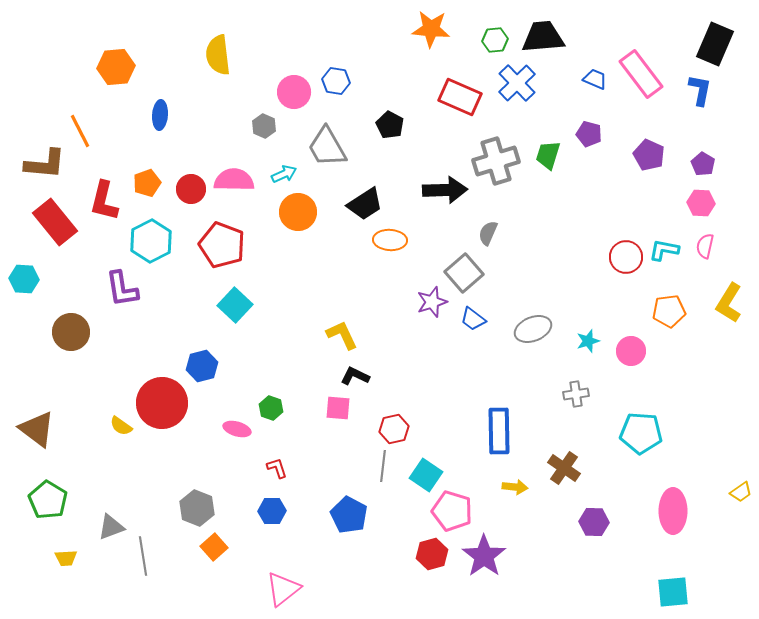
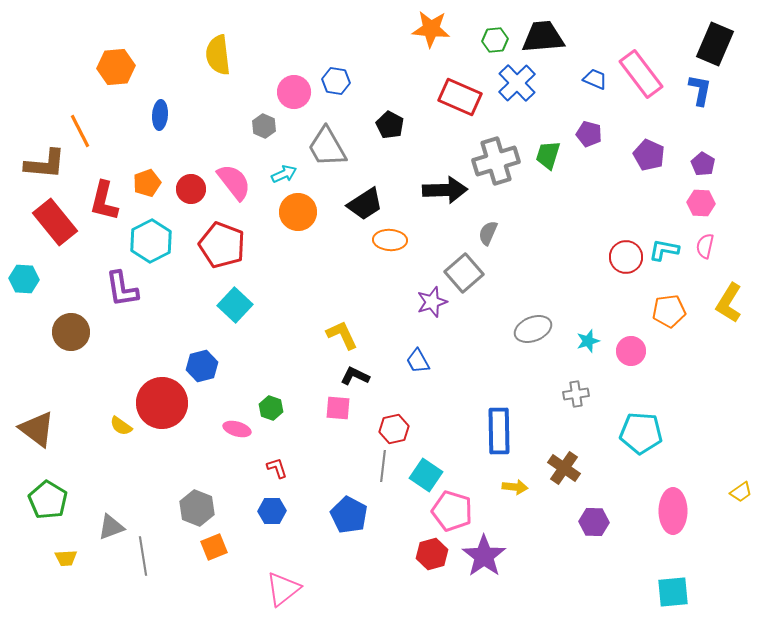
pink semicircle at (234, 180): moved 2 px down; rotated 51 degrees clockwise
blue trapezoid at (473, 319): moved 55 px left, 42 px down; rotated 24 degrees clockwise
orange square at (214, 547): rotated 20 degrees clockwise
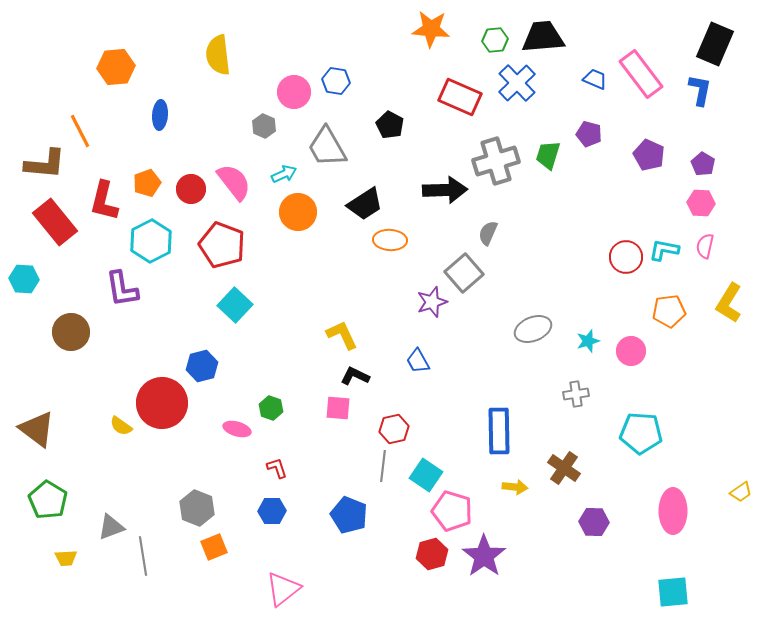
blue pentagon at (349, 515): rotated 6 degrees counterclockwise
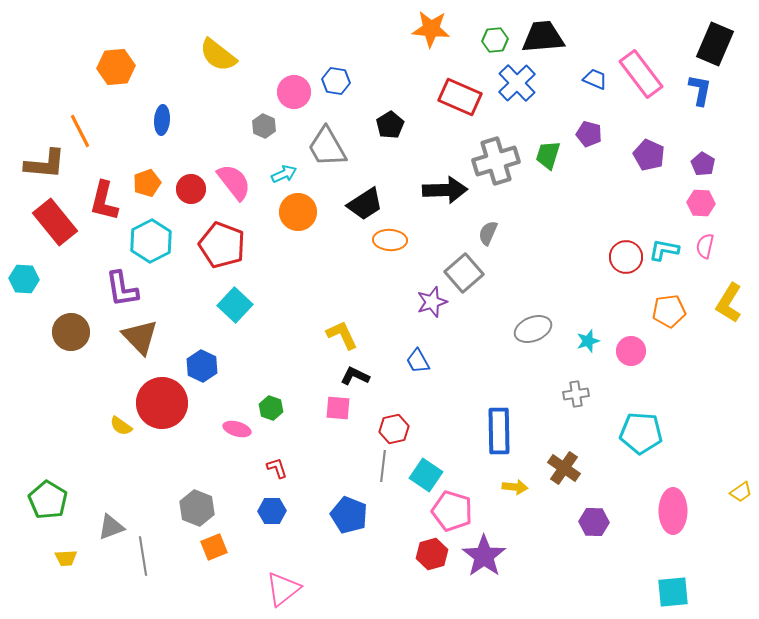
yellow semicircle at (218, 55): rotated 45 degrees counterclockwise
blue ellipse at (160, 115): moved 2 px right, 5 px down
black pentagon at (390, 125): rotated 12 degrees clockwise
blue hexagon at (202, 366): rotated 20 degrees counterclockwise
brown triangle at (37, 429): moved 103 px right, 92 px up; rotated 9 degrees clockwise
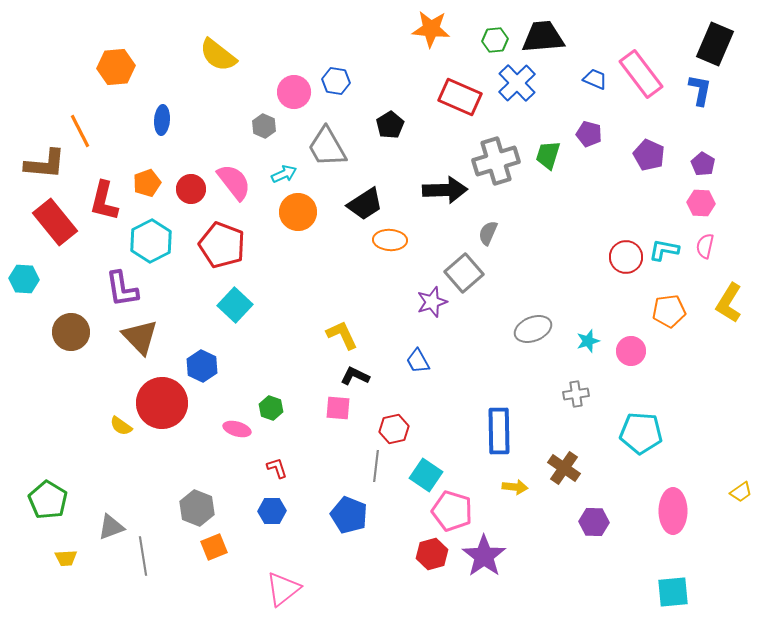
gray line at (383, 466): moved 7 px left
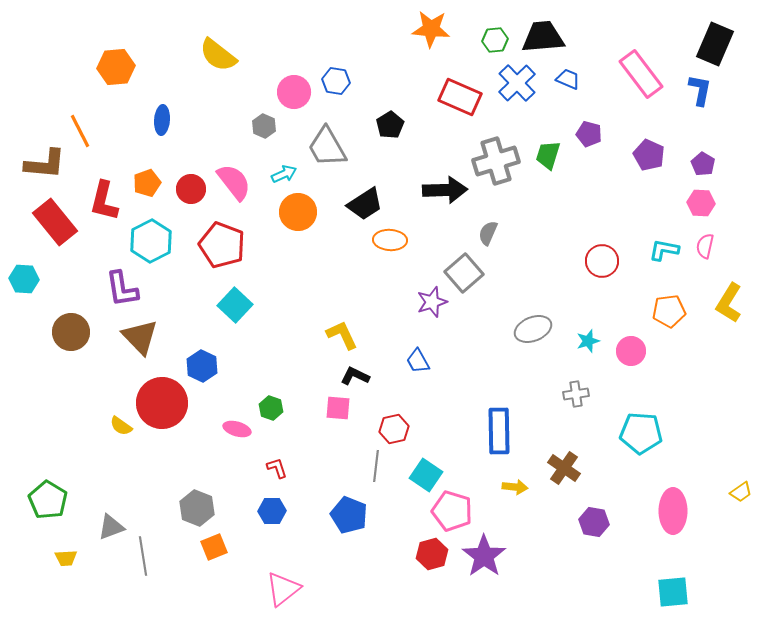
blue trapezoid at (595, 79): moved 27 px left
red circle at (626, 257): moved 24 px left, 4 px down
purple hexagon at (594, 522): rotated 8 degrees clockwise
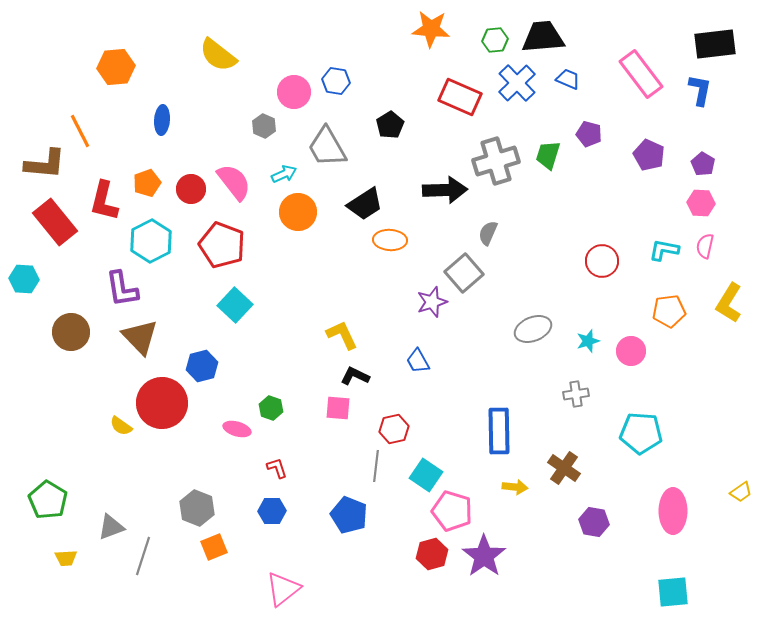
black rectangle at (715, 44): rotated 60 degrees clockwise
blue hexagon at (202, 366): rotated 20 degrees clockwise
gray line at (143, 556): rotated 27 degrees clockwise
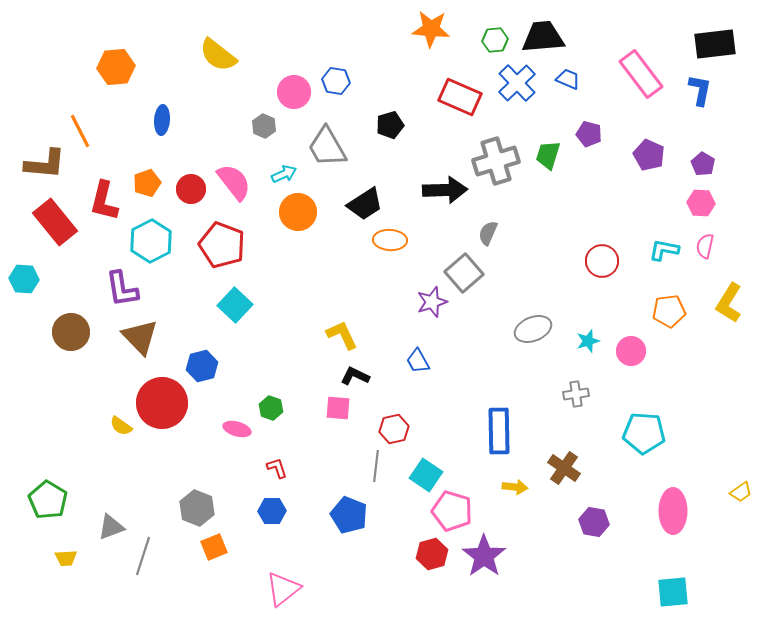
black pentagon at (390, 125): rotated 16 degrees clockwise
cyan pentagon at (641, 433): moved 3 px right
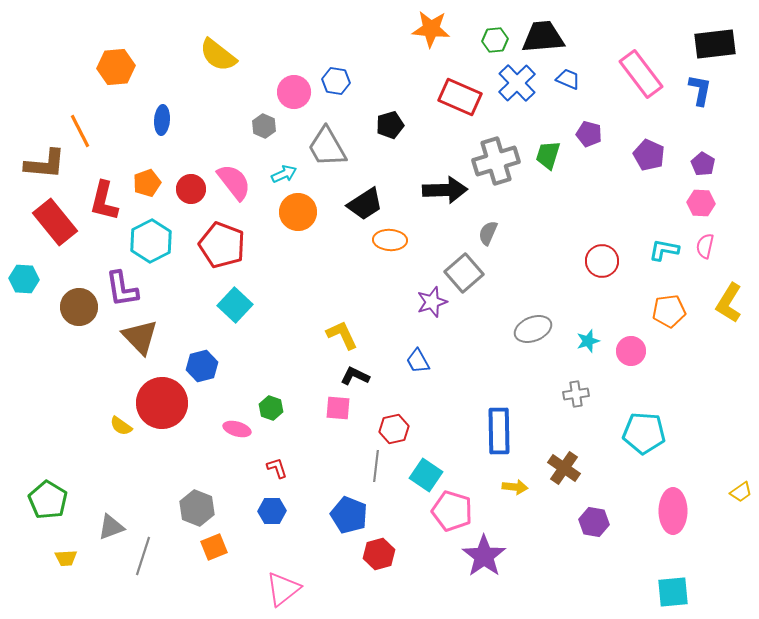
brown circle at (71, 332): moved 8 px right, 25 px up
red hexagon at (432, 554): moved 53 px left
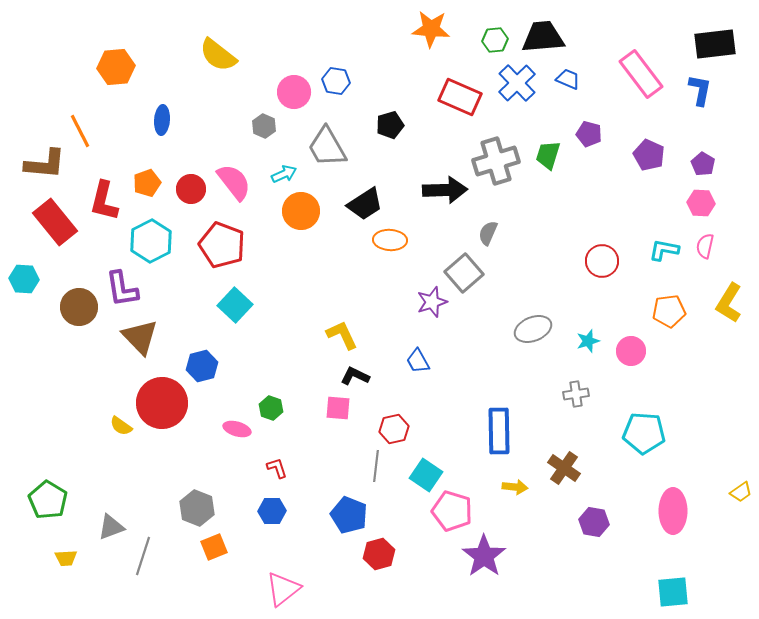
orange circle at (298, 212): moved 3 px right, 1 px up
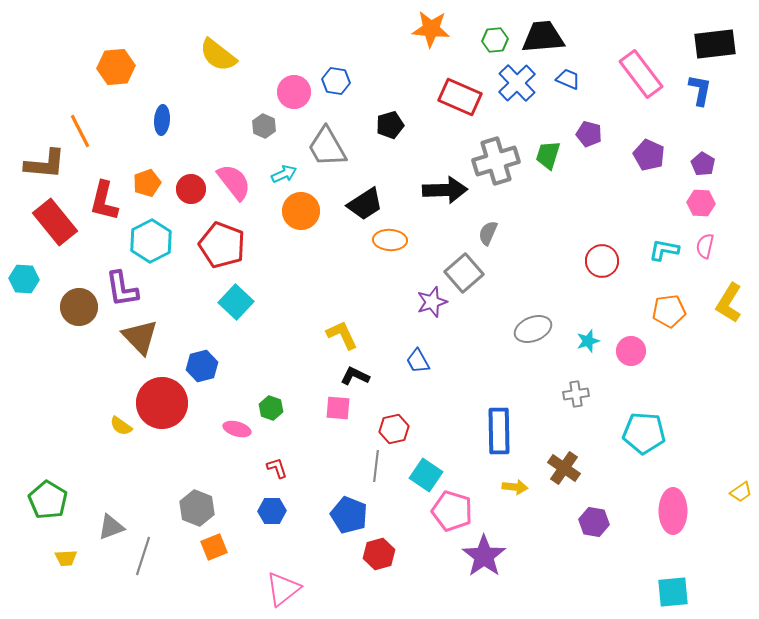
cyan square at (235, 305): moved 1 px right, 3 px up
